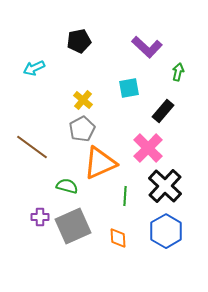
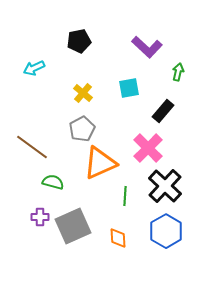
yellow cross: moved 7 px up
green semicircle: moved 14 px left, 4 px up
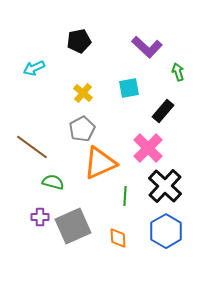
green arrow: rotated 30 degrees counterclockwise
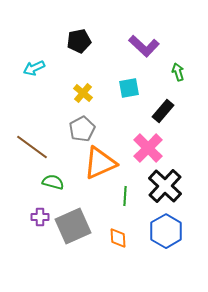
purple L-shape: moved 3 px left, 1 px up
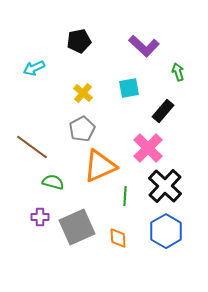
orange triangle: moved 3 px down
gray square: moved 4 px right, 1 px down
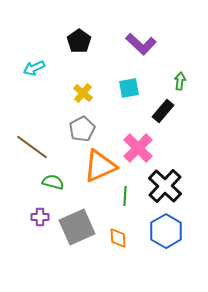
black pentagon: rotated 25 degrees counterclockwise
purple L-shape: moved 3 px left, 2 px up
green arrow: moved 2 px right, 9 px down; rotated 24 degrees clockwise
pink cross: moved 10 px left
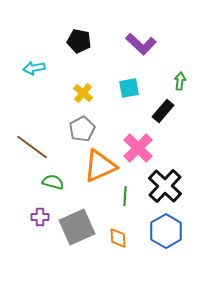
black pentagon: rotated 25 degrees counterclockwise
cyan arrow: rotated 15 degrees clockwise
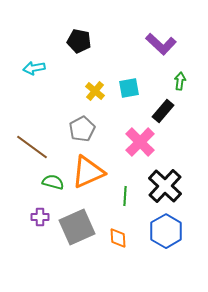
purple L-shape: moved 20 px right
yellow cross: moved 12 px right, 2 px up
pink cross: moved 2 px right, 6 px up
orange triangle: moved 12 px left, 6 px down
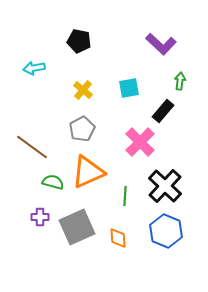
yellow cross: moved 12 px left, 1 px up
blue hexagon: rotated 8 degrees counterclockwise
